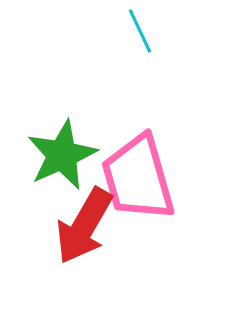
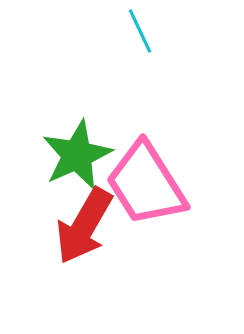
green star: moved 15 px right
pink trapezoid: moved 8 px right, 6 px down; rotated 16 degrees counterclockwise
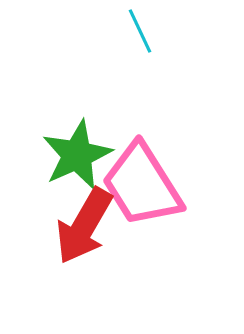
pink trapezoid: moved 4 px left, 1 px down
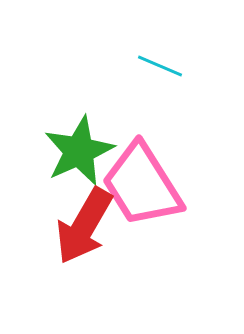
cyan line: moved 20 px right, 35 px down; rotated 42 degrees counterclockwise
green star: moved 2 px right, 4 px up
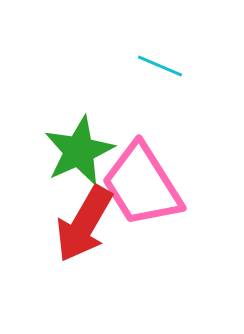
red arrow: moved 2 px up
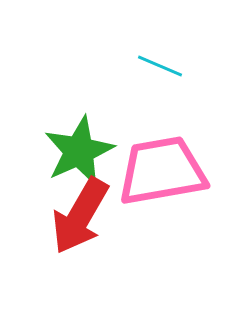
pink trapezoid: moved 20 px right, 14 px up; rotated 112 degrees clockwise
red arrow: moved 4 px left, 8 px up
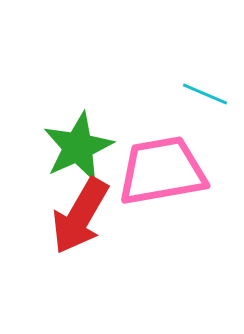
cyan line: moved 45 px right, 28 px down
green star: moved 1 px left, 4 px up
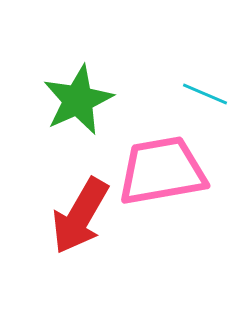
green star: moved 47 px up
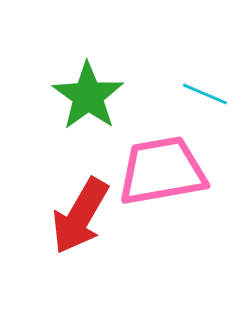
green star: moved 10 px right, 4 px up; rotated 12 degrees counterclockwise
